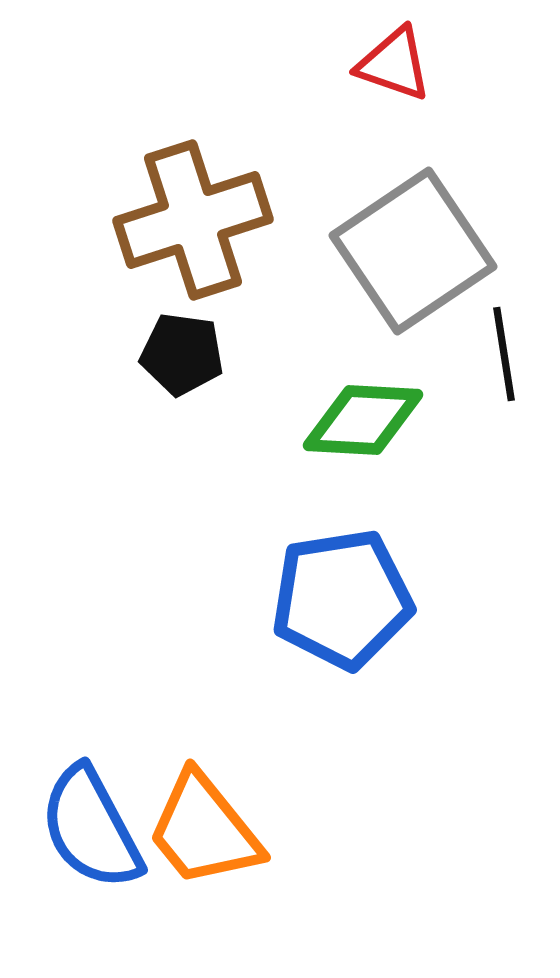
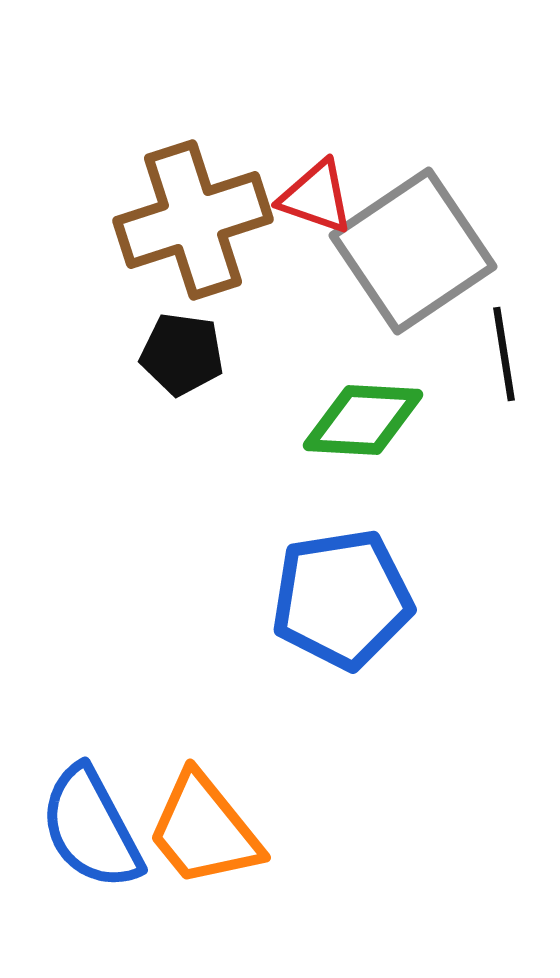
red triangle: moved 78 px left, 133 px down
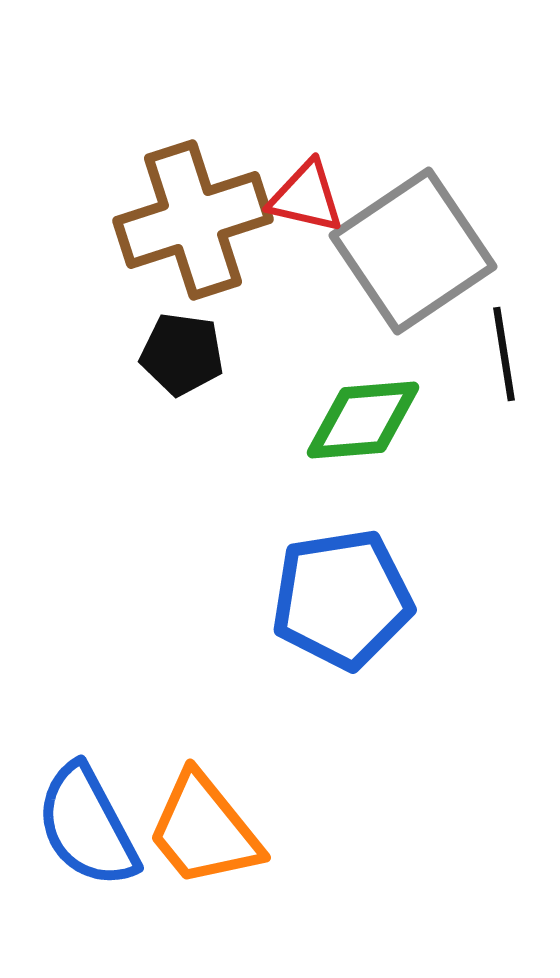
red triangle: moved 10 px left; rotated 6 degrees counterclockwise
green diamond: rotated 8 degrees counterclockwise
blue semicircle: moved 4 px left, 2 px up
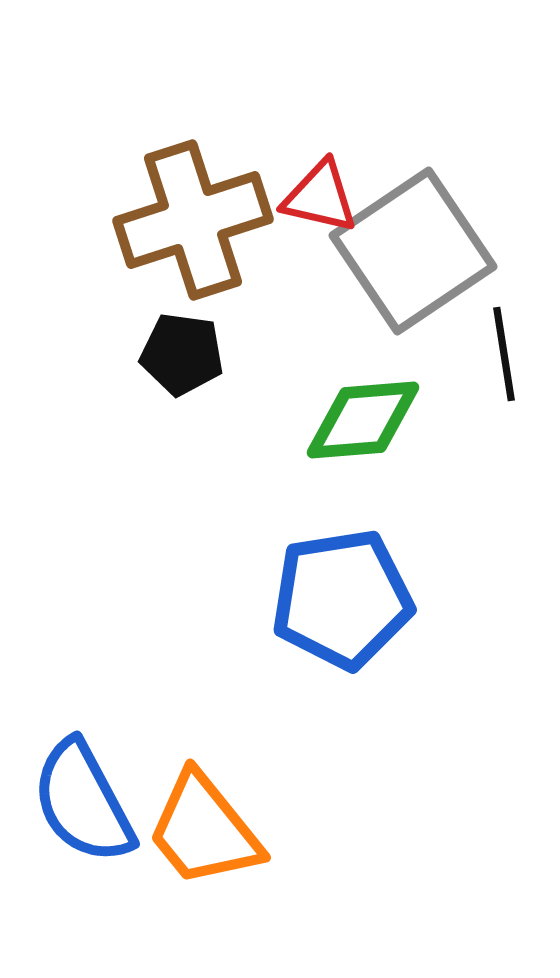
red triangle: moved 14 px right
blue semicircle: moved 4 px left, 24 px up
